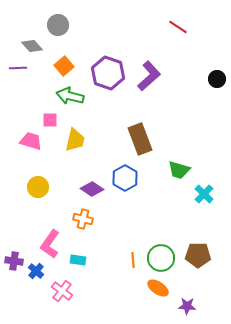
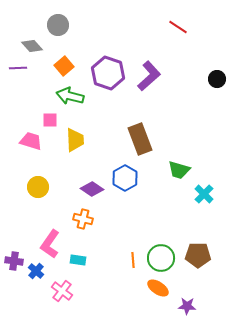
yellow trapezoid: rotated 15 degrees counterclockwise
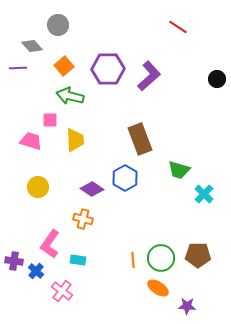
purple hexagon: moved 4 px up; rotated 20 degrees counterclockwise
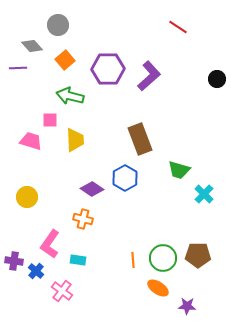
orange square: moved 1 px right, 6 px up
yellow circle: moved 11 px left, 10 px down
green circle: moved 2 px right
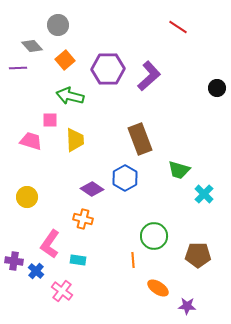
black circle: moved 9 px down
green circle: moved 9 px left, 22 px up
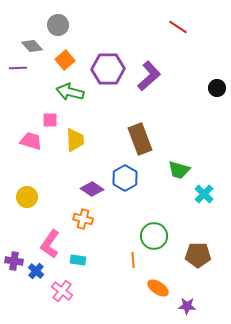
green arrow: moved 4 px up
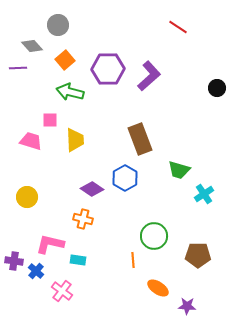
cyan cross: rotated 12 degrees clockwise
pink L-shape: rotated 68 degrees clockwise
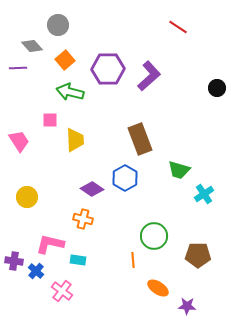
pink trapezoid: moved 12 px left; rotated 40 degrees clockwise
